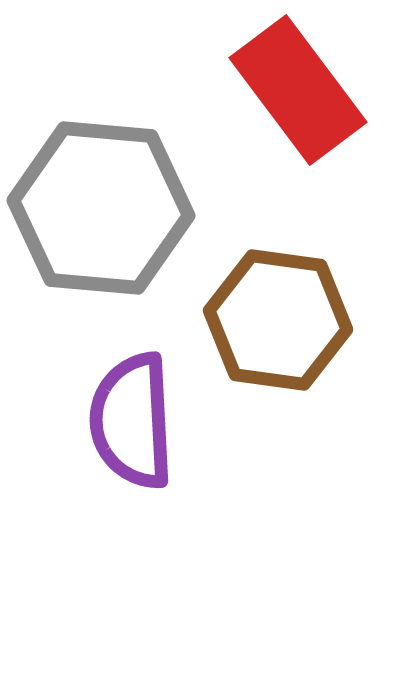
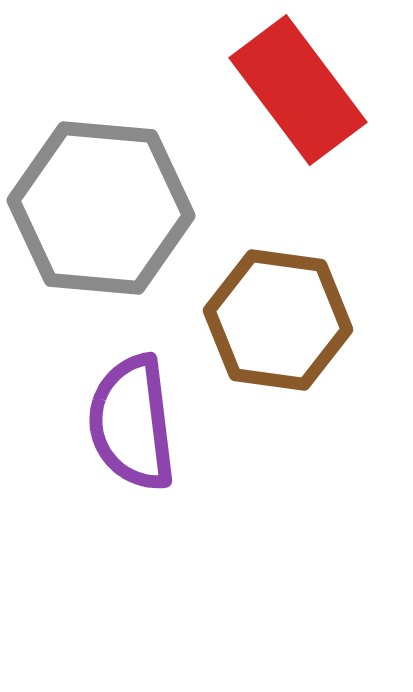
purple semicircle: moved 2 px down; rotated 4 degrees counterclockwise
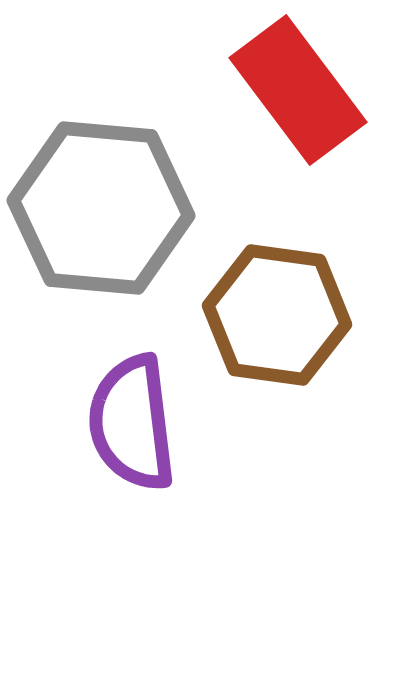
brown hexagon: moved 1 px left, 5 px up
